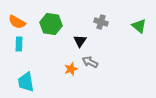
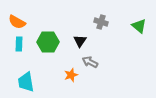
green hexagon: moved 3 px left, 18 px down; rotated 10 degrees counterclockwise
orange star: moved 6 px down
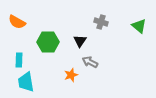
cyan rectangle: moved 16 px down
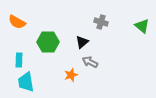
green triangle: moved 3 px right
black triangle: moved 2 px right, 1 px down; rotated 16 degrees clockwise
